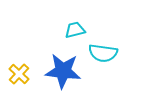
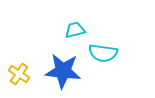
yellow cross: rotated 10 degrees counterclockwise
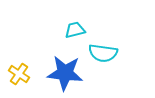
blue star: moved 2 px right, 2 px down
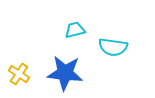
cyan semicircle: moved 10 px right, 6 px up
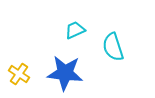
cyan trapezoid: rotated 10 degrees counterclockwise
cyan semicircle: rotated 64 degrees clockwise
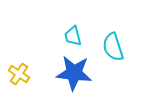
cyan trapezoid: moved 2 px left, 6 px down; rotated 80 degrees counterclockwise
blue star: moved 9 px right
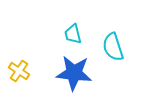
cyan trapezoid: moved 2 px up
yellow cross: moved 3 px up
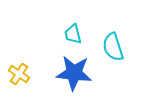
yellow cross: moved 3 px down
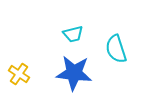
cyan trapezoid: rotated 90 degrees counterclockwise
cyan semicircle: moved 3 px right, 2 px down
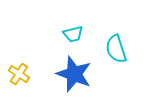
blue star: moved 1 px down; rotated 15 degrees clockwise
